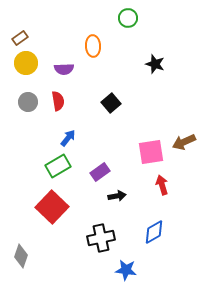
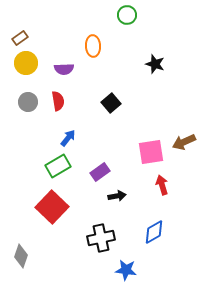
green circle: moved 1 px left, 3 px up
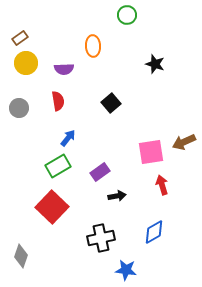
gray circle: moved 9 px left, 6 px down
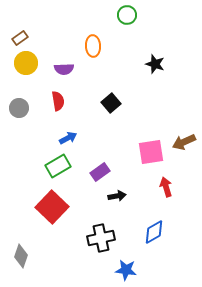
blue arrow: rotated 24 degrees clockwise
red arrow: moved 4 px right, 2 px down
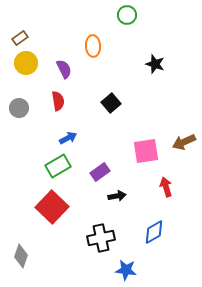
purple semicircle: rotated 114 degrees counterclockwise
pink square: moved 5 px left, 1 px up
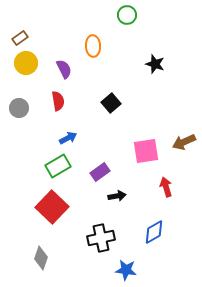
gray diamond: moved 20 px right, 2 px down
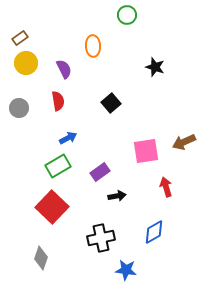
black star: moved 3 px down
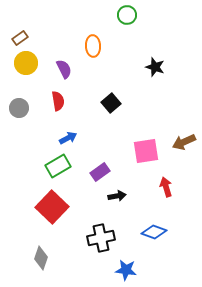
blue diamond: rotated 50 degrees clockwise
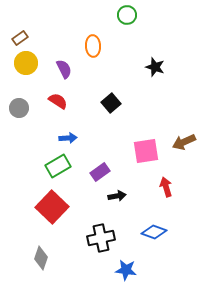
red semicircle: rotated 48 degrees counterclockwise
blue arrow: rotated 24 degrees clockwise
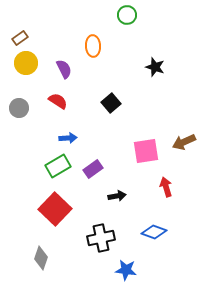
purple rectangle: moved 7 px left, 3 px up
red square: moved 3 px right, 2 px down
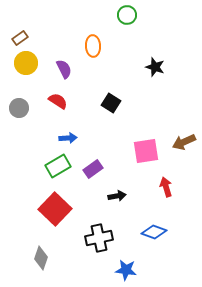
black square: rotated 18 degrees counterclockwise
black cross: moved 2 px left
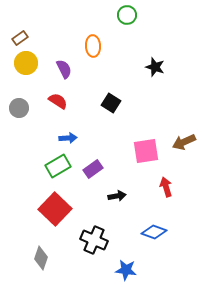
black cross: moved 5 px left, 2 px down; rotated 36 degrees clockwise
